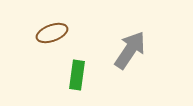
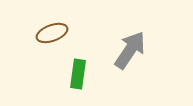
green rectangle: moved 1 px right, 1 px up
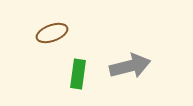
gray arrow: moved 16 px down; rotated 42 degrees clockwise
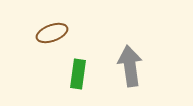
gray arrow: rotated 84 degrees counterclockwise
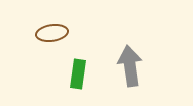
brown ellipse: rotated 12 degrees clockwise
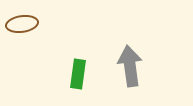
brown ellipse: moved 30 px left, 9 px up
